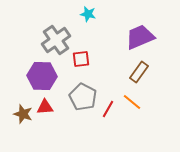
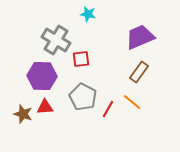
gray cross: rotated 24 degrees counterclockwise
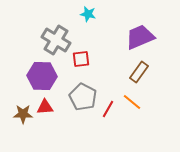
brown star: rotated 18 degrees counterclockwise
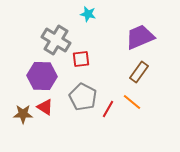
red triangle: rotated 36 degrees clockwise
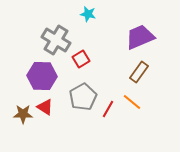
red square: rotated 24 degrees counterclockwise
gray pentagon: rotated 16 degrees clockwise
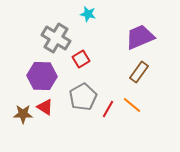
gray cross: moved 2 px up
orange line: moved 3 px down
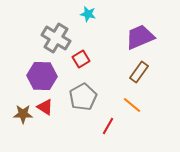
red line: moved 17 px down
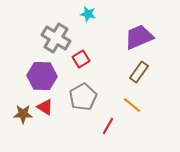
purple trapezoid: moved 1 px left
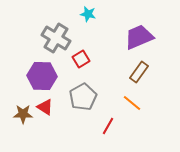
orange line: moved 2 px up
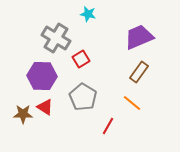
gray pentagon: rotated 12 degrees counterclockwise
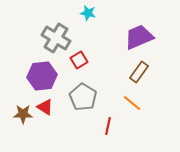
cyan star: moved 1 px up
red square: moved 2 px left, 1 px down
purple hexagon: rotated 8 degrees counterclockwise
red line: rotated 18 degrees counterclockwise
